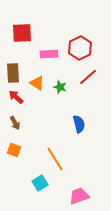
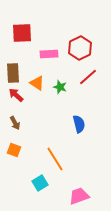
red arrow: moved 2 px up
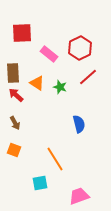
pink rectangle: rotated 42 degrees clockwise
cyan square: rotated 21 degrees clockwise
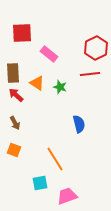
red hexagon: moved 16 px right
red line: moved 2 px right, 3 px up; rotated 36 degrees clockwise
pink trapezoid: moved 12 px left
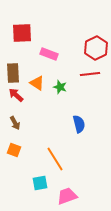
pink rectangle: rotated 18 degrees counterclockwise
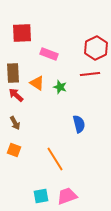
cyan square: moved 1 px right, 13 px down
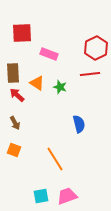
red arrow: moved 1 px right
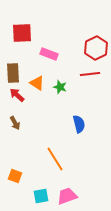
orange square: moved 1 px right, 26 px down
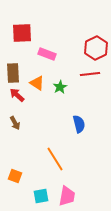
pink rectangle: moved 2 px left
green star: rotated 24 degrees clockwise
pink trapezoid: rotated 120 degrees clockwise
